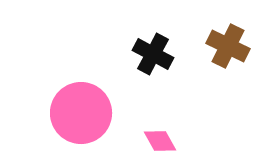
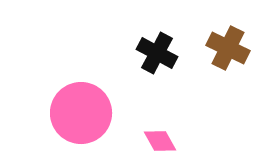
brown cross: moved 2 px down
black cross: moved 4 px right, 1 px up
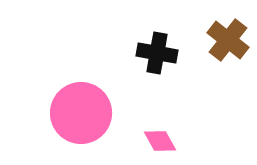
brown cross: moved 8 px up; rotated 12 degrees clockwise
black cross: rotated 18 degrees counterclockwise
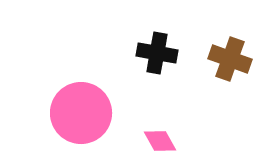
brown cross: moved 2 px right, 19 px down; rotated 18 degrees counterclockwise
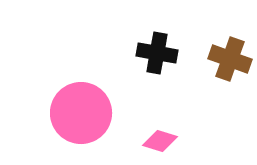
pink diamond: rotated 44 degrees counterclockwise
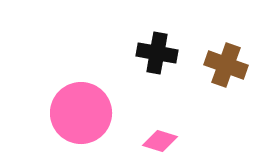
brown cross: moved 4 px left, 6 px down
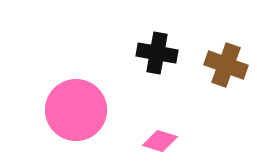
pink circle: moved 5 px left, 3 px up
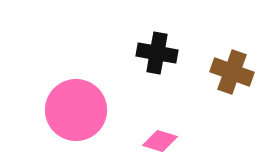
brown cross: moved 6 px right, 7 px down
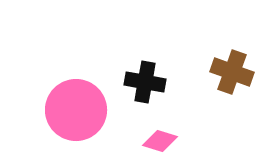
black cross: moved 12 px left, 29 px down
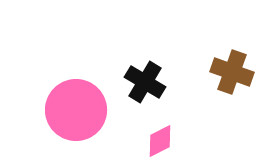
black cross: rotated 21 degrees clockwise
pink diamond: rotated 44 degrees counterclockwise
